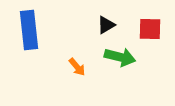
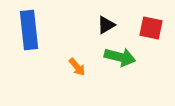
red square: moved 1 px right, 1 px up; rotated 10 degrees clockwise
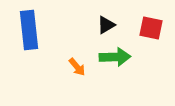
green arrow: moved 5 px left; rotated 16 degrees counterclockwise
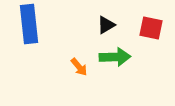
blue rectangle: moved 6 px up
orange arrow: moved 2 px right
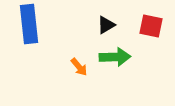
red square: moved 2 px up
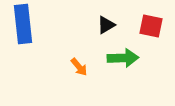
blue rectangle: moved 6 px left
green arrow: moved 8 px right, 1 px down
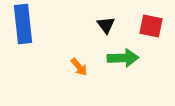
black triangle: rotated 36 degrees counterclockwise
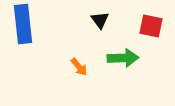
black triangle: moved 6 px left, 5 px up
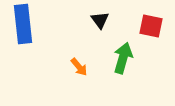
green arrow: rotated 72 degrees counterclockwise
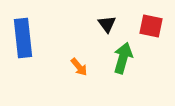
black triangle: moved 7 px right, 4 px down
blue rectangle: moved 14 px down
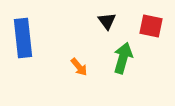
black triangle: moved 3 px up
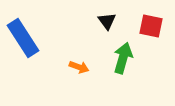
blue rectangle: rotated 27 degrees counterclockwise
orange arrow: rotated 30 degrees counterclockwise
